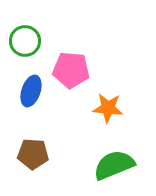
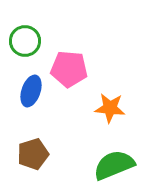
pink pentagon: moved 2 px left, 1 px up
orange star: moved 2 px right
brown pentagon: rotated 20 degrees counterclockwise
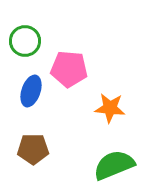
brown pentagon: moved 5 px up; rotated 16 degrees clockwise
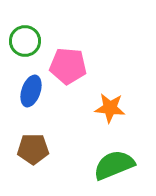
pink pentagon: moved 1 px left, 3 px up
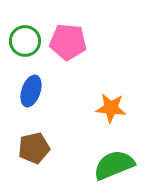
pink pentagon: moved 24 px up
orange star: moved 1 px right
brown pentagon: moved 1 px right, 1 px up; rotated 12 degrees counterclockwise
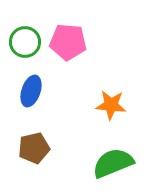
green circle: moved 1 px down
orange star: moved 3 px up
green semicircle: moved 1 px left, 2 px up
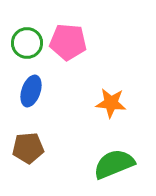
green circle: moved 2 px right, 1 px down
orange star: moved 2 px up
brown pentagon: moved 6 px left; rotated 8 degrees clockwise
green semicircle: moved 1 px right, 1 px down
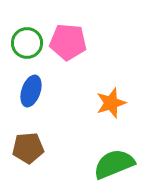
orange star: rotated 24 degrees counterclockwise
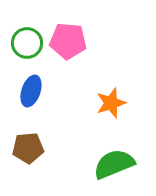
pink pentagon: moved 1 px up
